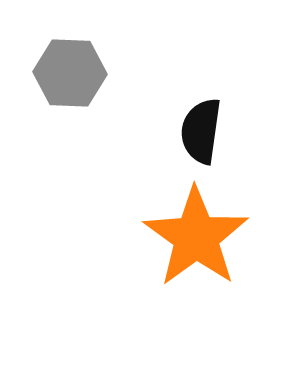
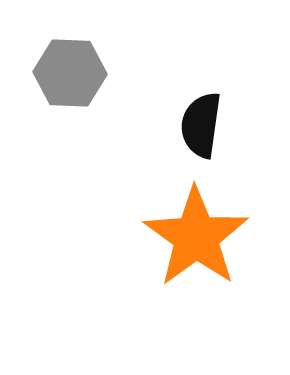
black semicircle: moved 6 px up
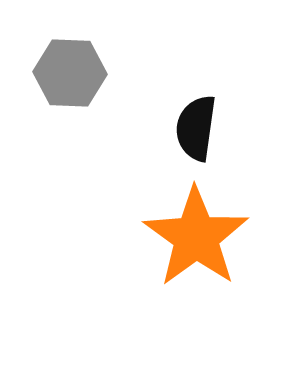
black semicircle: moved 5 px left, 3 px down
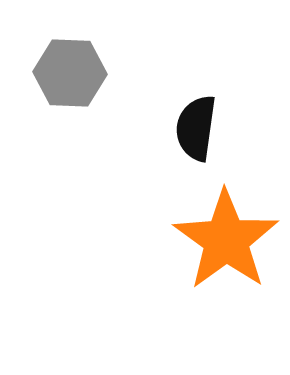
orange star: moved 30 px right, 3 px down
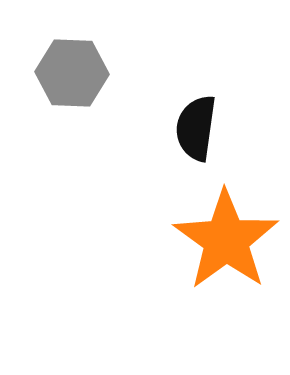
gray hexagon: moved 2 px right
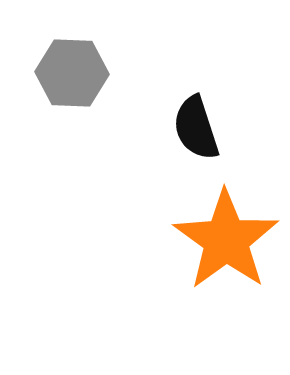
black semicircle: rotated 26 degrees counterclockwise
